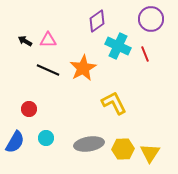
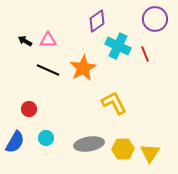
purple circle: moved 4 px right
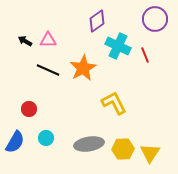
red line: moved 1 px down
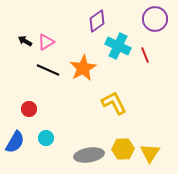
pink triangle: moved 2 px left, 2 px down; rotated 30 degrees counterclockwise
gray ellipse: moved 11 px down
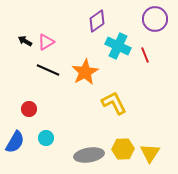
orange star: moved 2 px right, 4 px down
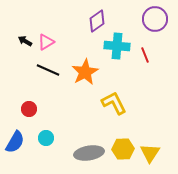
cyan cross: moved 1 px left; rotated 20 degrees counterclockwise
gray ellipse: moved 2 px up
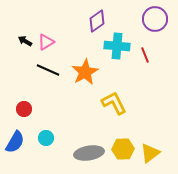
red circle: moved 5 px left
yellow triangle: rotated 20 degrees clockwise
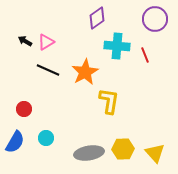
purple diamond: moved 3 px up
yellow L-shape: moved 5 px left, 2 px up; rotated 36 degrees clockwise
yellow triangle: moved 5 px right; rotated 35 degrees counterclockwise
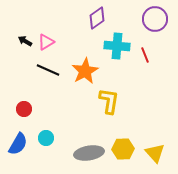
orange star: moved 1 px up
blue semicircle: moved 3 px right, 2 px down
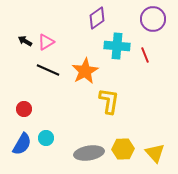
purple circle: moved 2 px left
blue semicircle: moved 4 px right
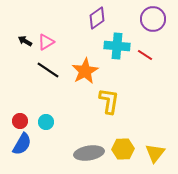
red line: rotated 35 degrees counterclockwise
black line: rotated 10 degrees clockwise
red circle: moved 4 px left, 12 px down
cyan circle: moved 16 px up
yellow triangle: rotated 20 degrees clockwise
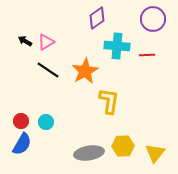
red line: moved 2 px right; rotated 35 degrees counterclockwise
red circle: moved 1 px right
yellow hexagon: moved 3 px up
